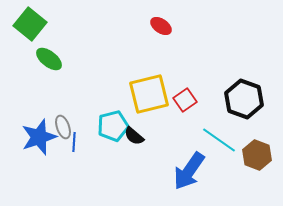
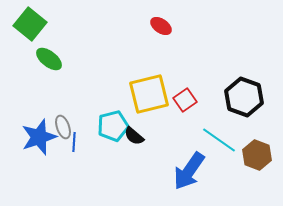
black hexagon: moved 2 px up
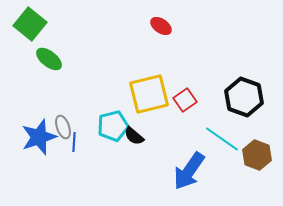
cyan line: moved 3 px right, 1 px up
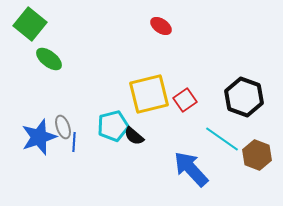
blue arrow: moved 2 px right, 2 px up; rotated 102 degrees clockwise
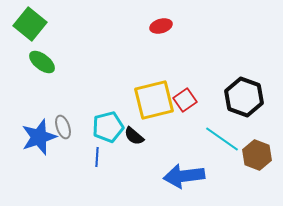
red ellipse: rotated 50 degrees counterclockwise
green ellipse: moved 7 px left, 3 px down
yellow square: moved 5 px right, 6 px down
cyan pentagon: moved 5 px left, 1 px down
blue line: moved 23 px right, 15 px down
blue arrow: moved 7 px left, 7 px down; rotated 54 degrees counterclockwise
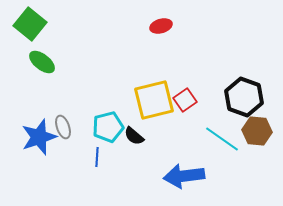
brown hexagon: moved 24 px up; rotated 16 degrees counterclockwise
